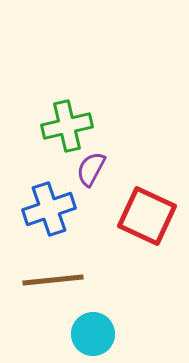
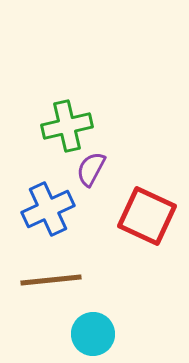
blue cross: moved 1 px left; rotated 6 degrees counterclockwise
brown line: moved 2 px left
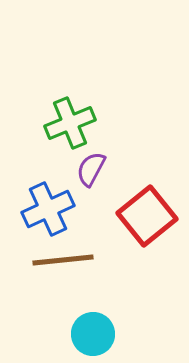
green cross: moved 3 px right, 3 px up; rotated 9 degrees counterclockwise
red square: rotated 26 degrees clockwise
brown line: moved 12 px right, 20 px up
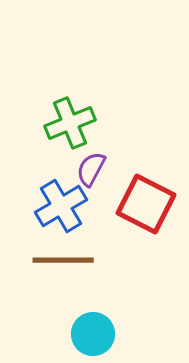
blue cross: moved 13 px right, 3 px up; rotated 6 degrees counterclockwise
red square: moved 1 px left, 12 px up; rotated 24 degrees counterclockwise
brown line: rotated 6 degrees clockwise
